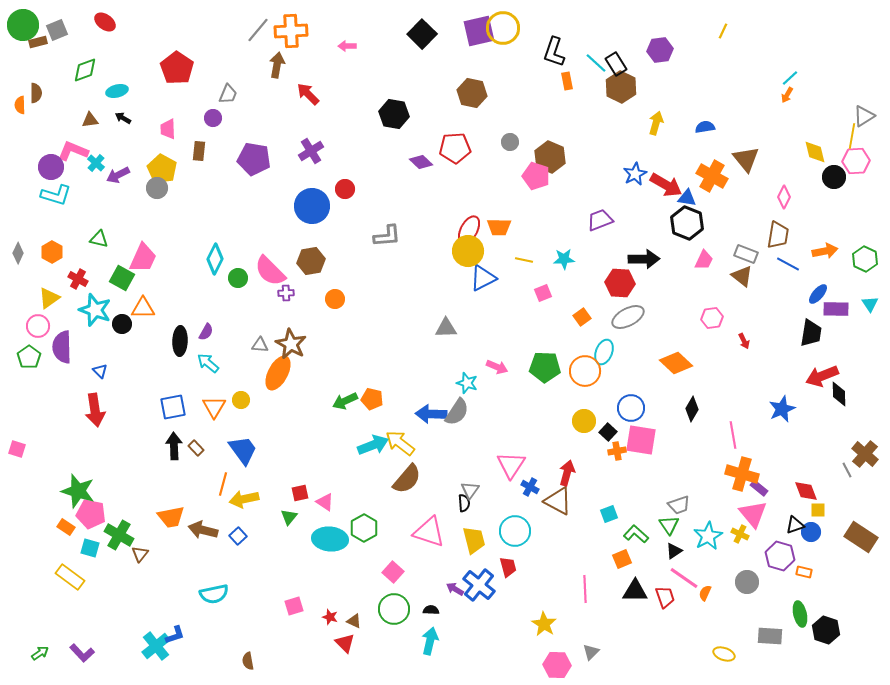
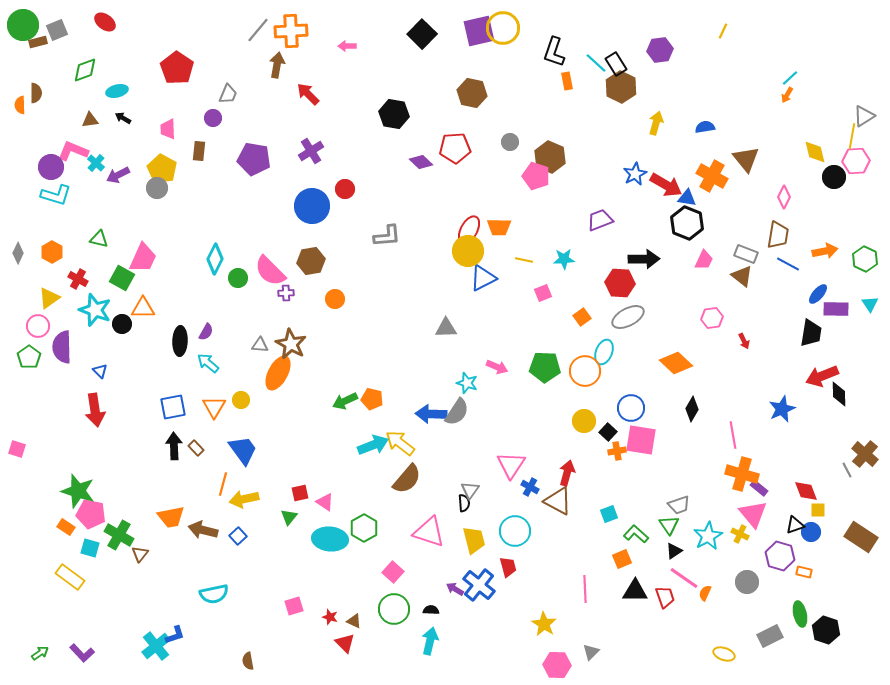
gray rectangle at (770, 636): rotated 30 degrees counterclockwise
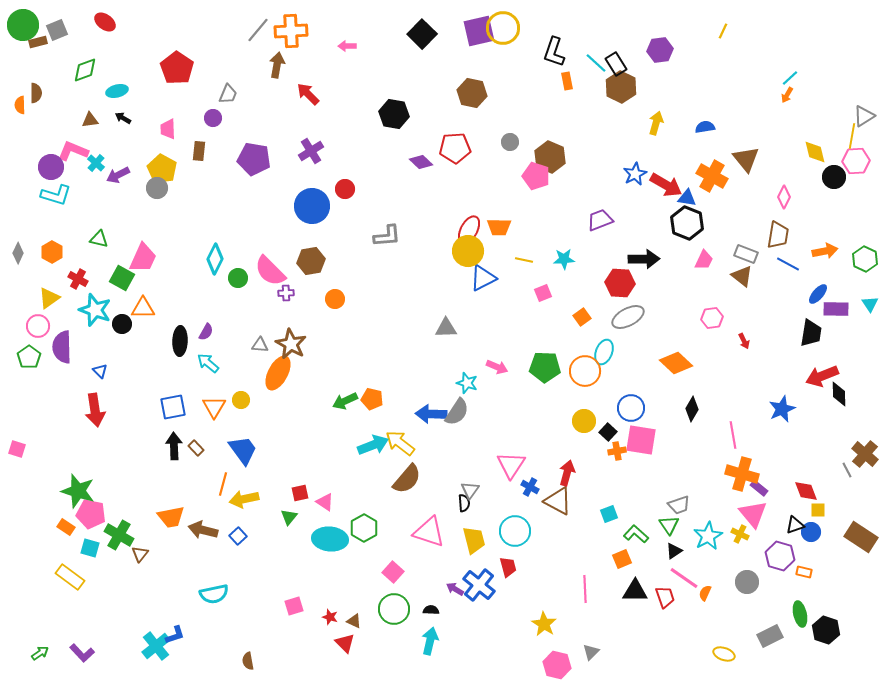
pink hexagon at (557, 665): rotated 12 degrees clockwise
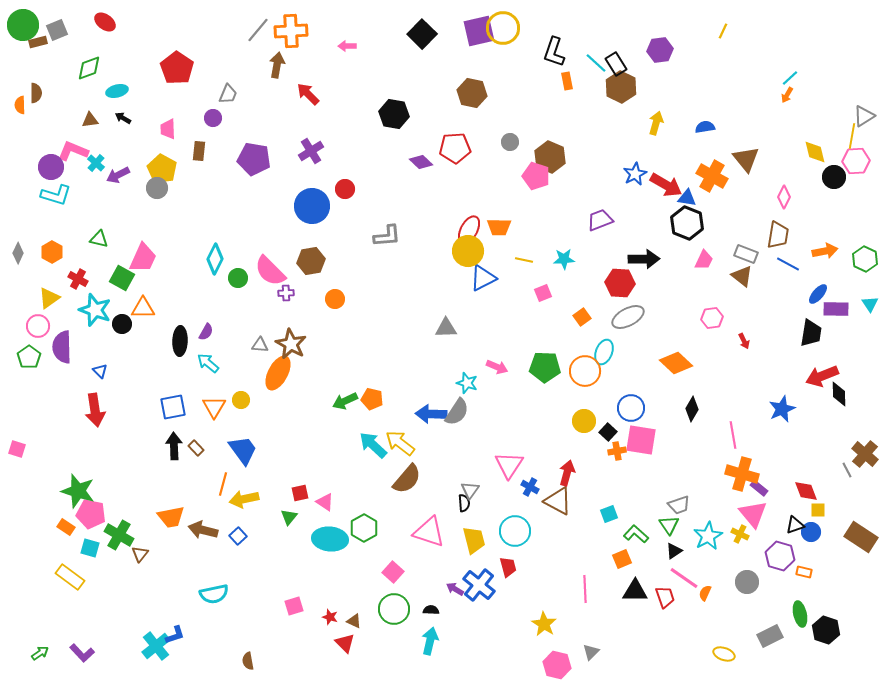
green diamond at (85, 70): moved 4 px right, 2 px up
cyan arrow at (373, 445): rotated 116 degrees counterclockwise
pink triangle at (511, 465): moved 2 px left
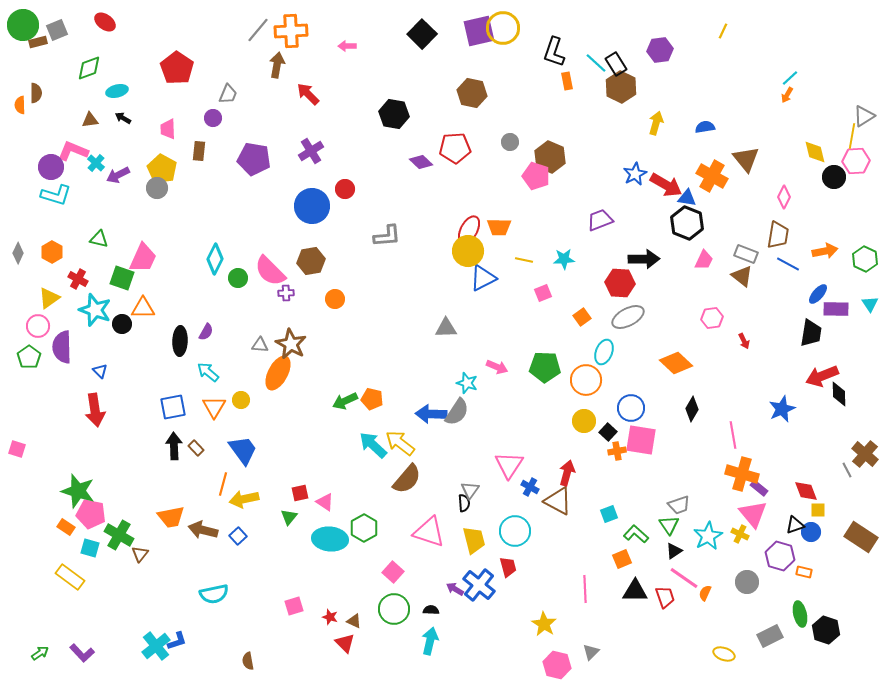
green square at (122, 278): rotated 10 degrees counterclockwise
cyan arrow at (208, 363): moved 9 px down
orange circle at (585, 371): moved 1 px right, 9 px down
blue L-shape at (175, 635): moved 2 px right, 6 px down
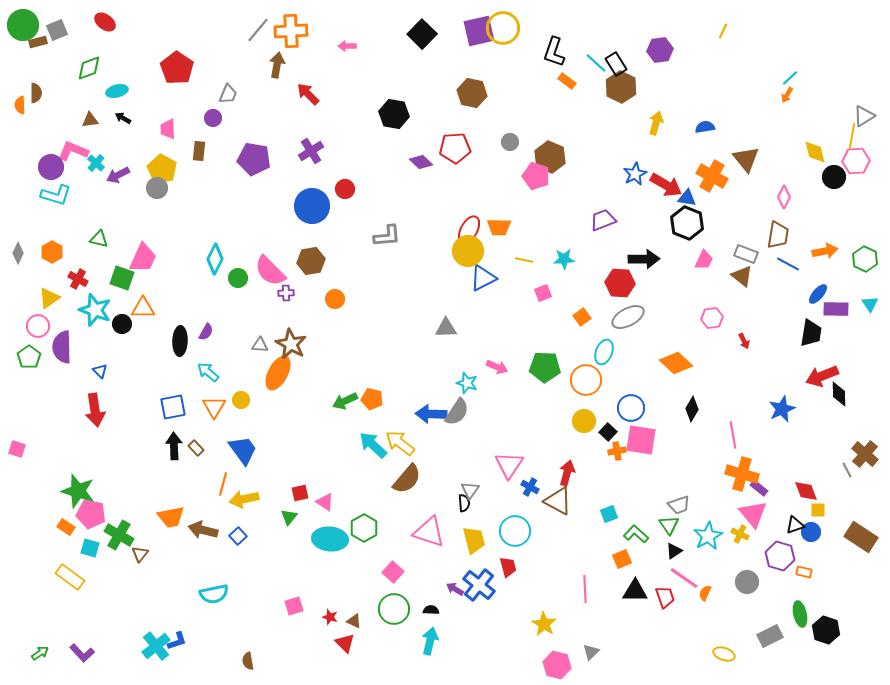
orange rectangle at (567, 81): rotated 42 degrees counterclockwise
purple trapezoid at (600, 220): moved 3 px right
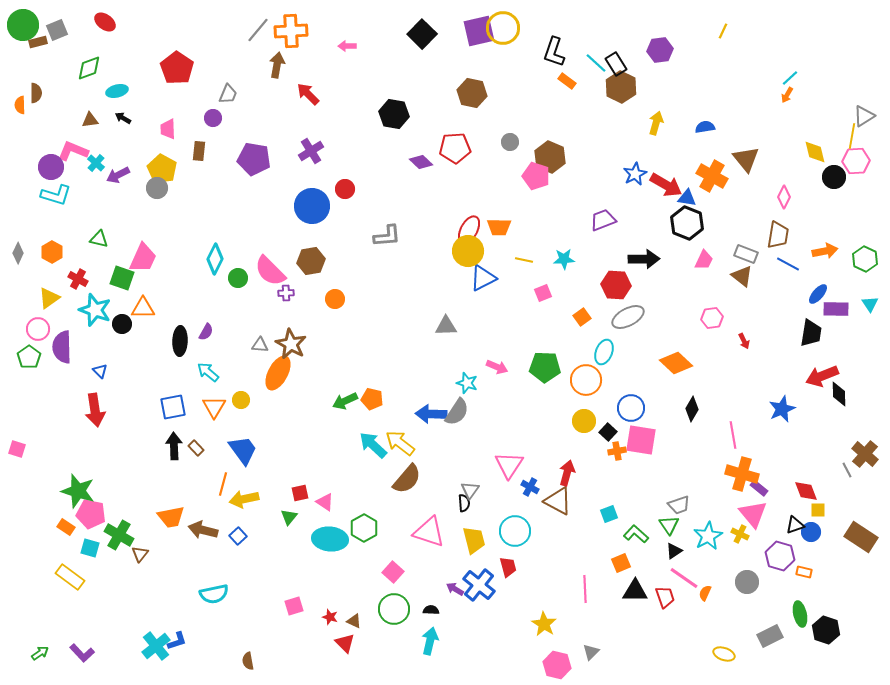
red hexagon at (620, 283): moved 4 px left, 2 px down
pink circle at (38, 326): moved 3 px down
gray triangle at (446, 328): moved 2 px up
orange square at (622, 559): moved 1 px left, 4 px down
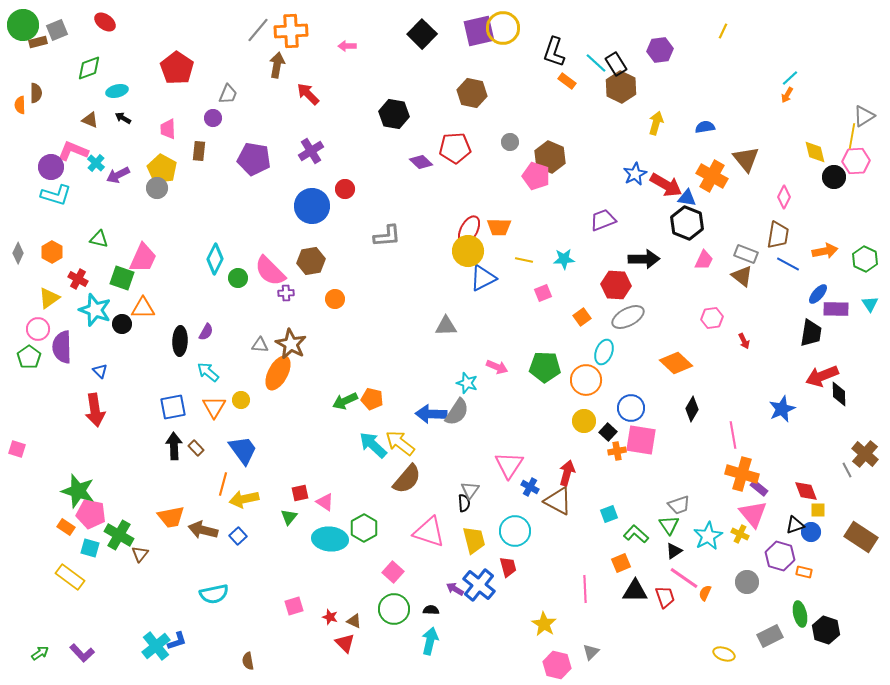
brown triangle at (90, 120): rotated 30 degrees clockwise
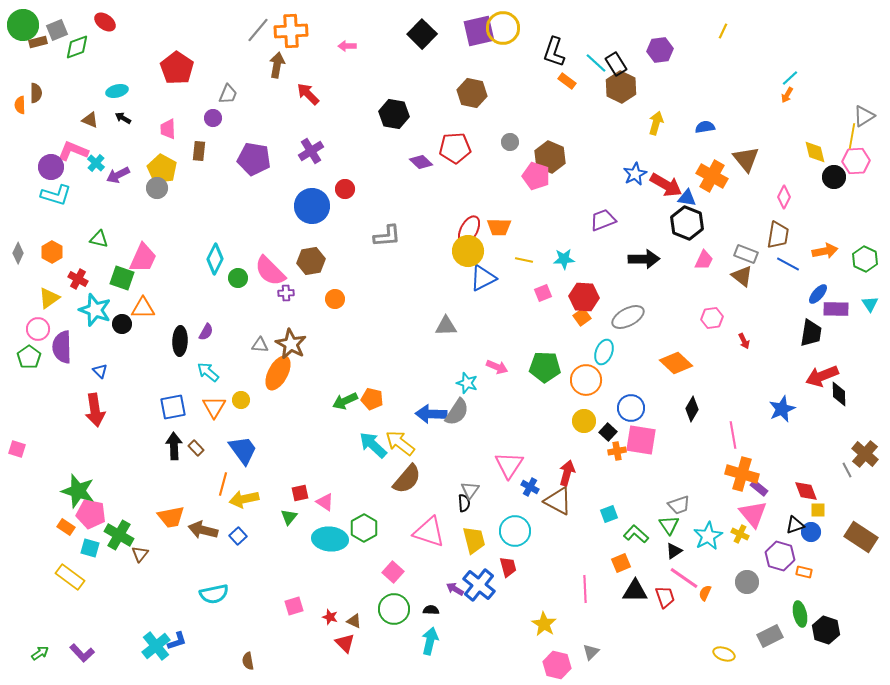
green diamond at (89, 68): moved 12 px left, 21 px up
red hexagon at (616, 285): moved 32 px left, 12 px down
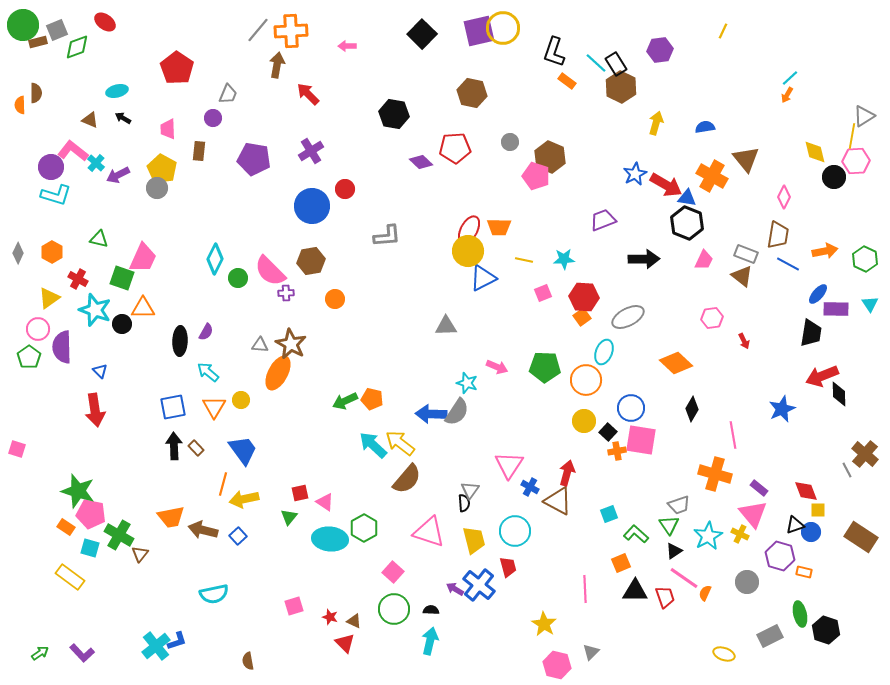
pink L-shape at (73, 151): rotated 16 degrees clockwise
orange cross at (742, 474): moved 27 px left
